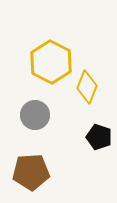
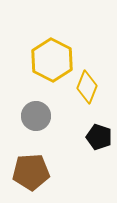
yellow hexagon: moved 1 px right, 2 px up
gray circle: moved 1 px right, 1 px down
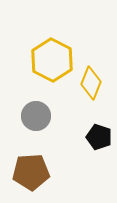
yellow diamond: moved 4 px right, 4 px up
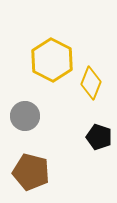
gray circle: moved 11 px left
brown pentagon: rotated 18 degrees clockwise
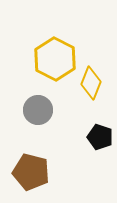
yellow hexagon: moved 3 px right, 1 px up
gray circle: moved 13 px right, 6 px up
black pentagon: moved 1 px right
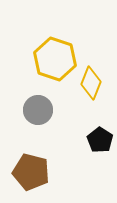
yellow hexagon: rotated 9 degrees counterclockwise
black pentagon: moved 3 px down; rotated 15 degrees clockwise
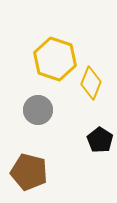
brown pentagon: moved 2 px left
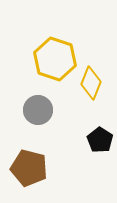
brown pentagon: moved 4 px up
